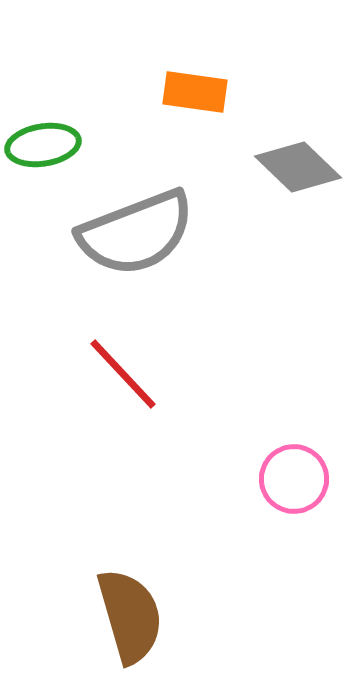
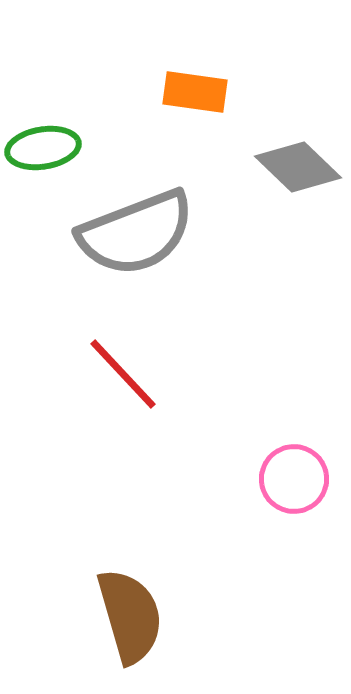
green ellipse: moved 3 px down
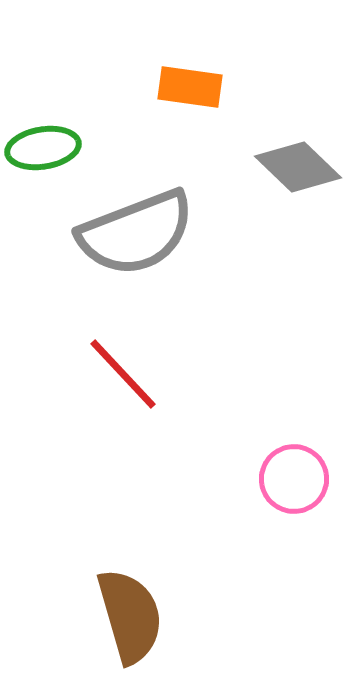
orange rectangle: moved 5 px left, 5 px up
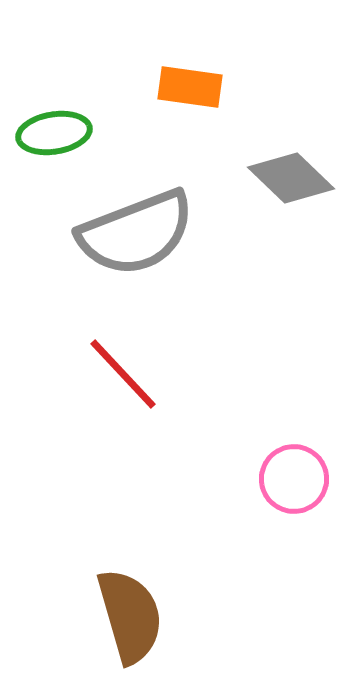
green ellipse: moved 11 px right, 15 px up
gray diamond: moved 7 px left, 11 px down
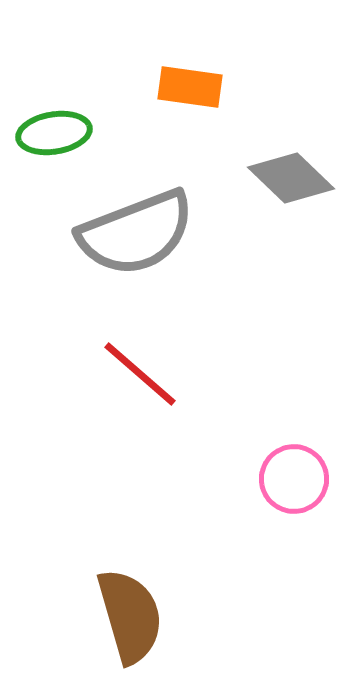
red line: moved 17 px right; rotated 6 degrees counterclockwise
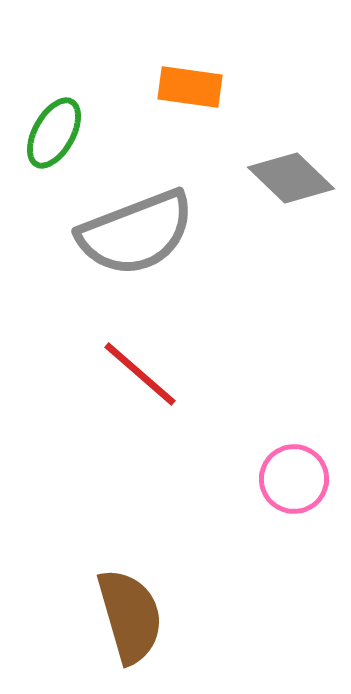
green ellipse: rotated 52 degrees counterclockwise
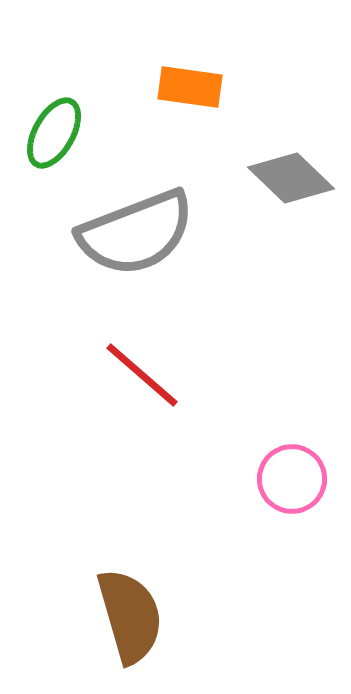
red line: moved 2 px right, 1 px down
pink circle: moved 2 px left
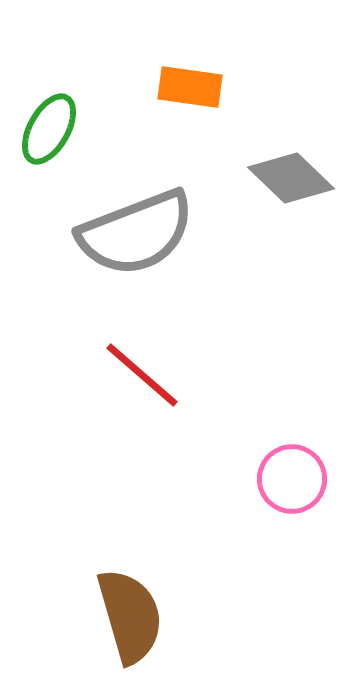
green ellipse: moved 5 px left, 4 px up
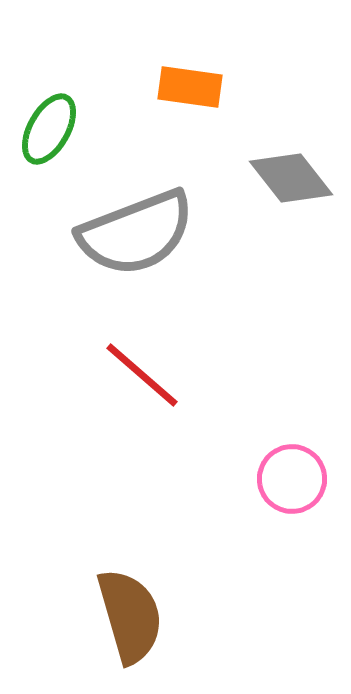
gray diamond: rotated 8 degrees clockwise
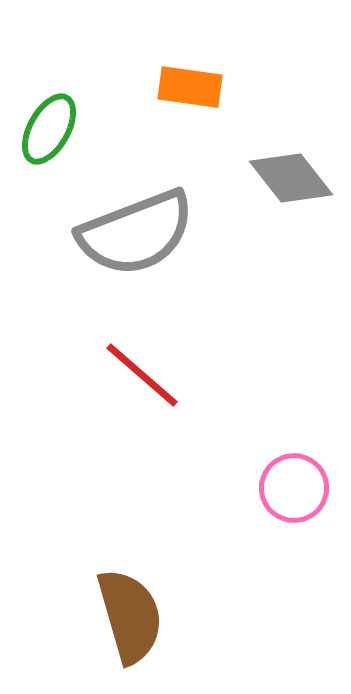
pink circle: moved 2 px right, 9 px down
